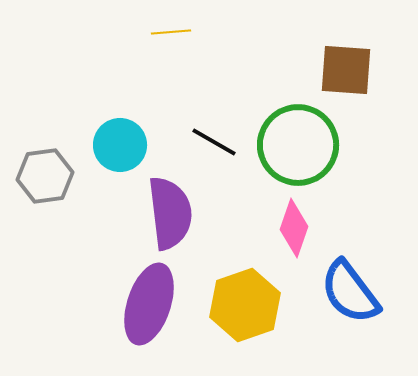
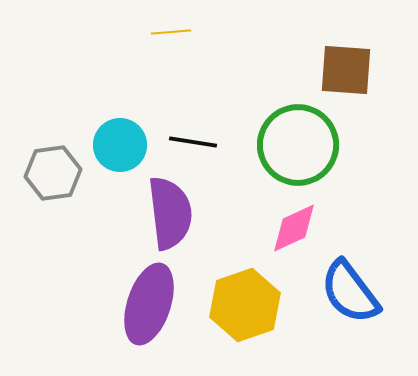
black line: moved 21 px left; rotated 21 degrees counterclockwise
gray hexagon: moved 8 px right, 3 px up
pink diamond: rotated 46 degrees clockwise
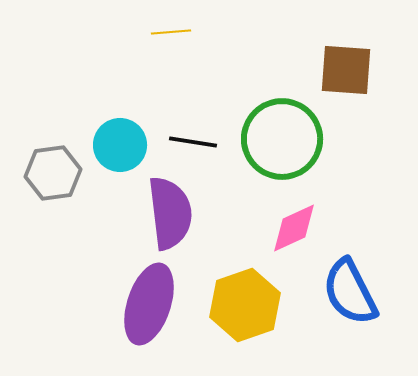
green circle: moved 16 px left, 6 px up
blue semicircle: rotated 10 degrees clockwise
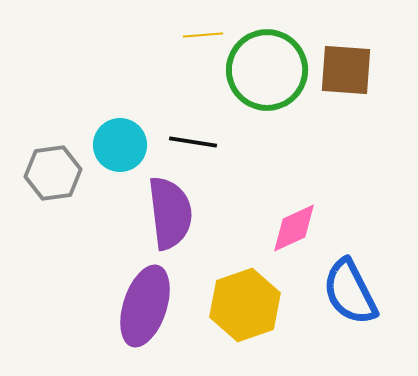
yellow line: moved 32 px right, 3 px down
green circle: moved 15 px left, 69 px up
purple ellipse: moved 4 px left, 2 px down
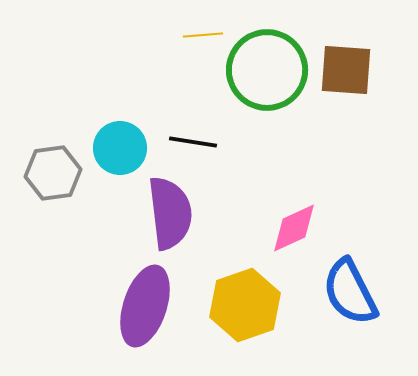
cyan circle: moved 3 px down
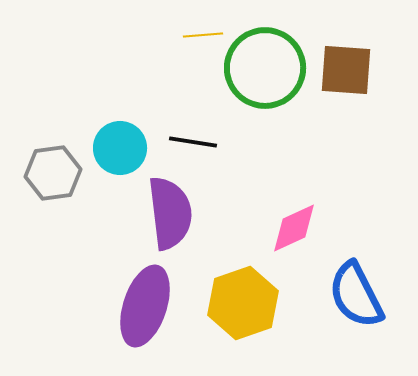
green circle: moved 2 px left, 2 px up
blue semicircle: moved 6 px right, 3 px down
yellow hexagon: moved 2 px left, 2 px up
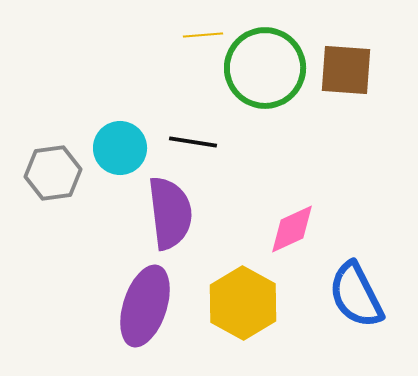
pink diamond: moved 2 px left, 1 px down
yellow hexagon: rotated 12 degrees counterclockwise
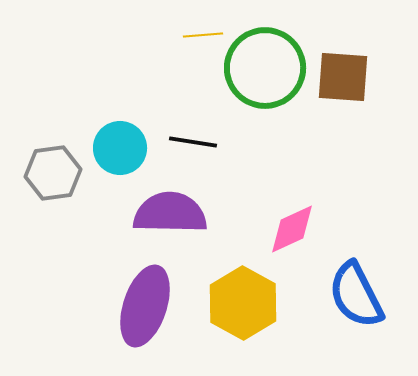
brown square: moved 3 px left, 7 px down
purple semicircle: rotated 82 degrees counterclockwise
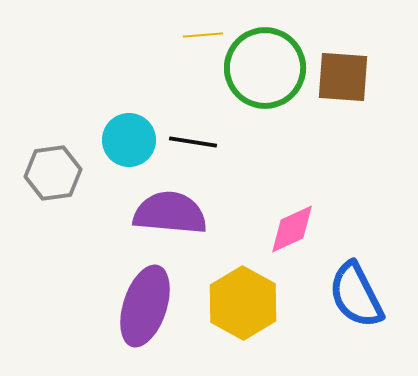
cyan circle: moved 9 px right, 8 px up
purple semicircle: rotated 4 degrees clockwise
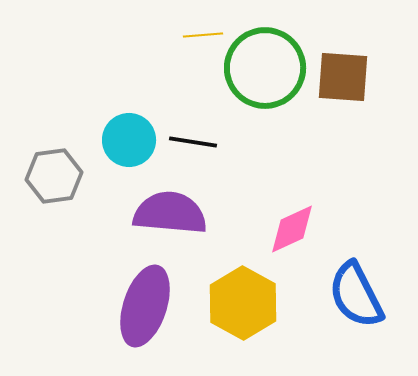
gray hexagon: moved 1 px right, 3 px down
